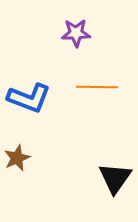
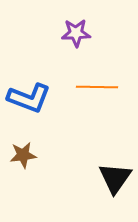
brown star: moved 6 px right, 3 px up; rotated 16 degrees clockwise
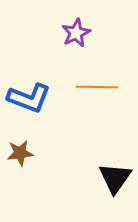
purple star: rotated 24 degrees counterclockwise
brown star: moved 3 px left, 2 px up
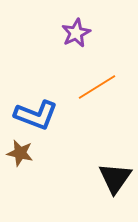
orange line: rotated 33 degrees counterclockwise
blue L-shape: moved 7 px right, 17 px down
brown star: rotated 20 degrees clockwise
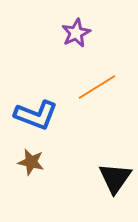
brown star: moved 11 px right, 9 px down
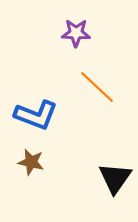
purple star: rotated 28 degrees clockwise
orange line: rotated 75 degrees clockwise
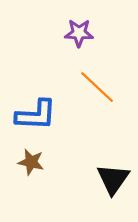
purple star: moved 3 px right
blue L-shape: rotated 18 degrees counterclockwise
black triangle: moved 2 px left, 1 px down
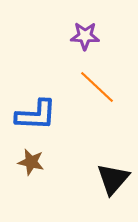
purple star: moved 6 px right, 3 px down
black triangle: rotated 6 degrees clockwise
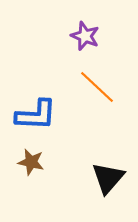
purple star: rotated 20 degrees clockwise
black triangle: moved 5 px left, 1 px up
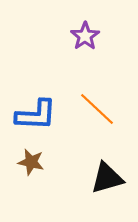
purple star: rotated 16 degrees clockwise
orange line: moved 22 px down
black triangle: moved 1 px left; rotated 33 degrees clockwise
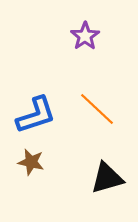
blue L-shape: rotated 21 degrees counterclockwise
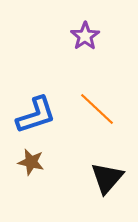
black triangle: rotated 33 degrees counterclockwise
